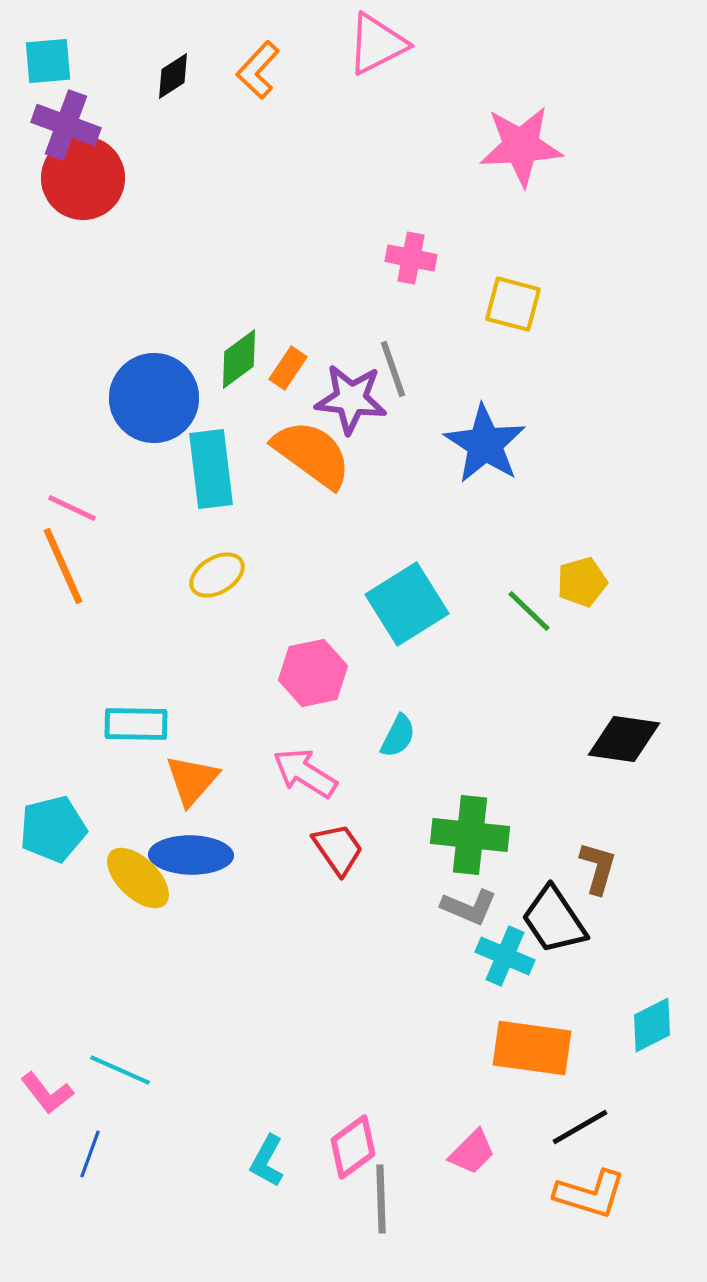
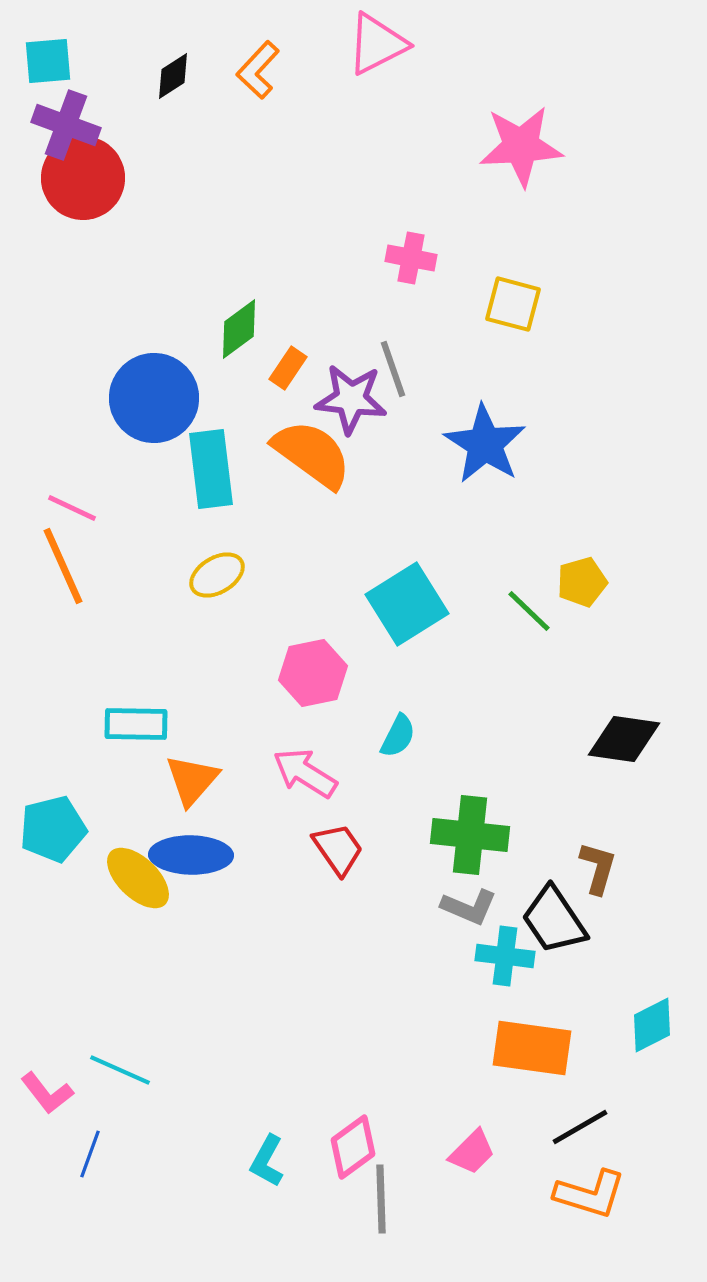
green diamond at (239, 359): moved 30 px up
cyan cross at (505, 956): rotated 16 degrees counterclockwise
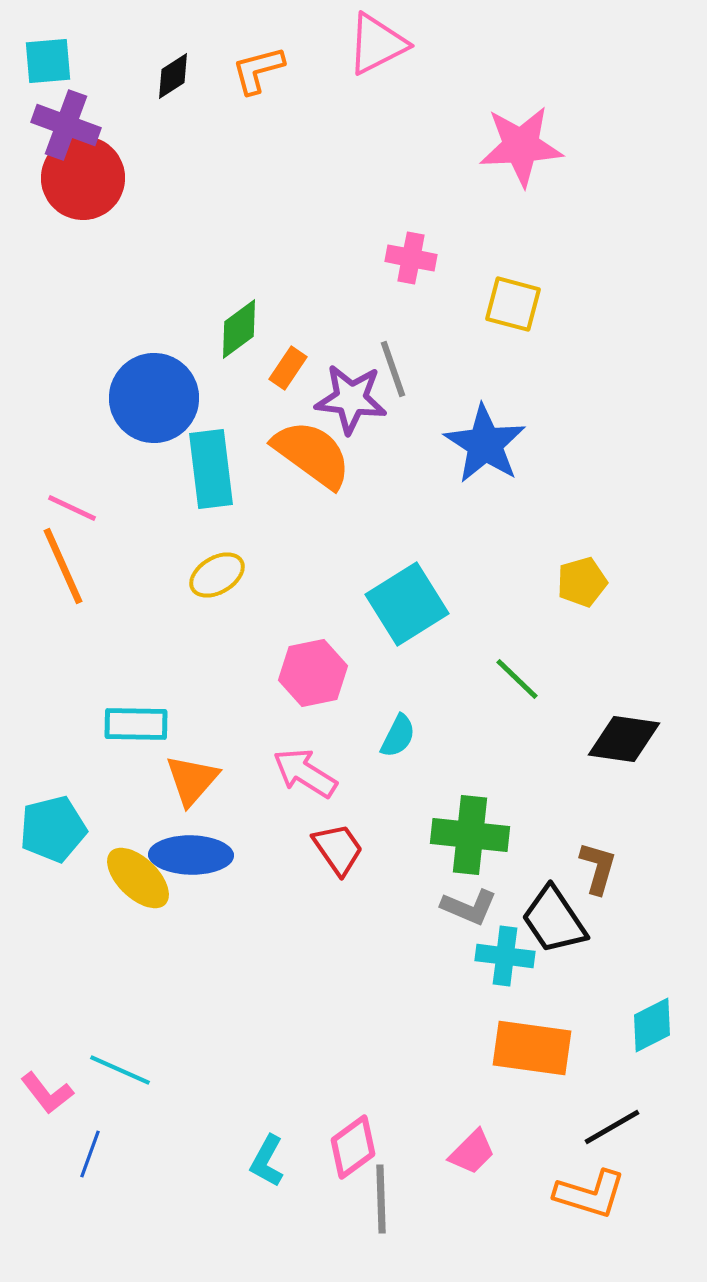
orange L-shape at (258, 70): rotated 32 degrees clockwise
green line at (529, 611): moved 12 px left, 68 px down
black line at (580, 1127): moved 32 px right
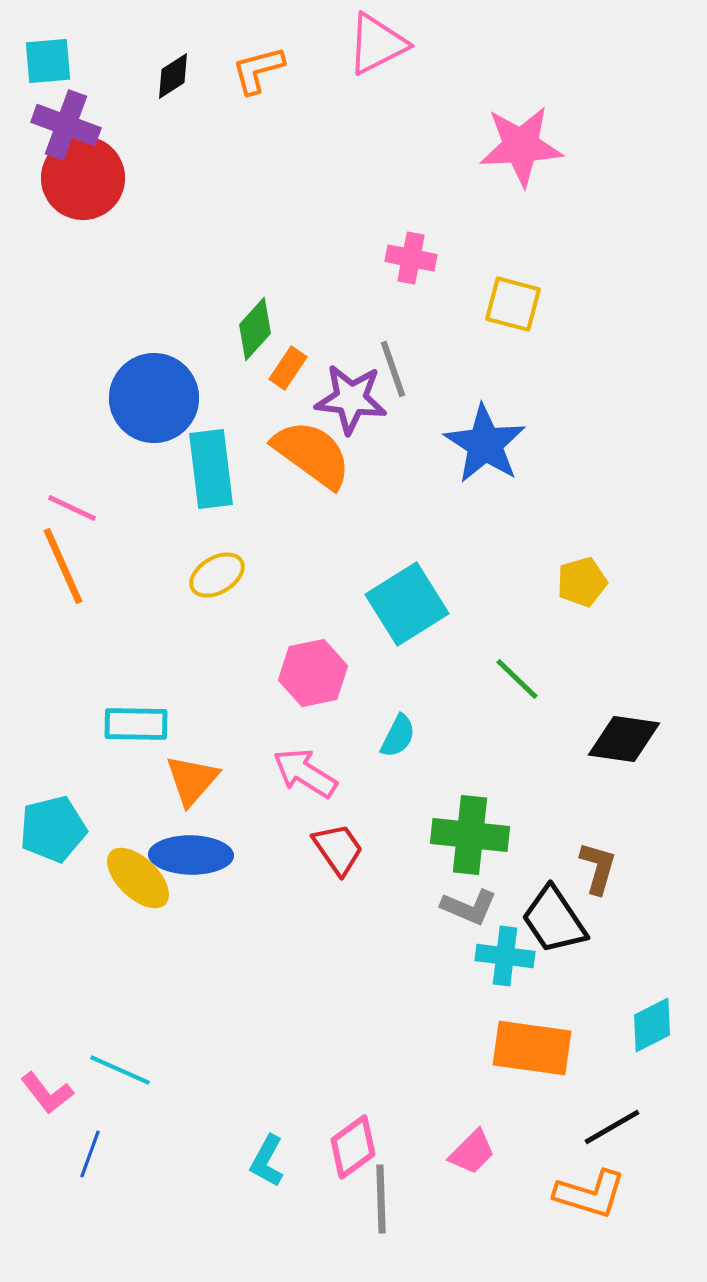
green diamond at (239, 329): moved 16 px right; rotated 12 degrees counterclockwise
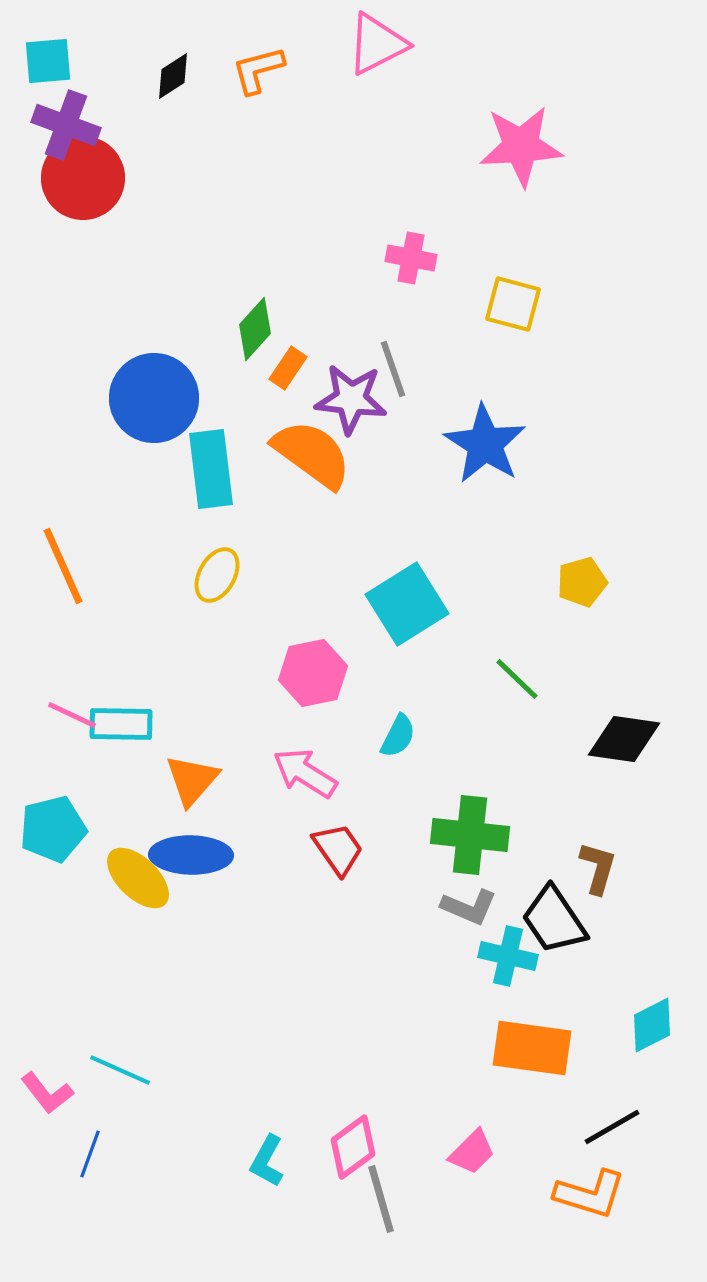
pink line at (72, 508): moved 207 px down
yellow ellipse at (217, 575): rotated 30 degrees counterclockwise
cyan rectangle at (136, 724): moved 15 px left
cyan cross at (505, 956): moved 3 px right; rotated 6 degrees clockwise
gray line at (381, 1199): rotated 14 degrees counterclockwise
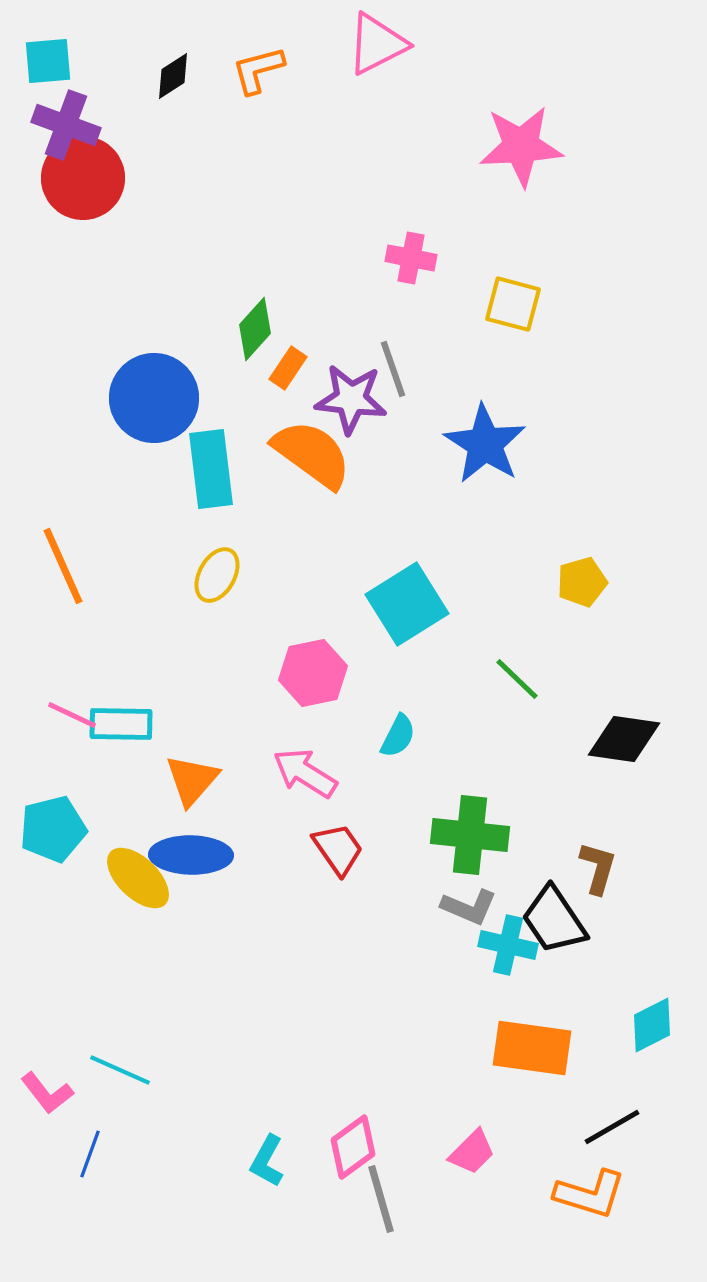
cyan cross at (508, 956): moved 11 px up
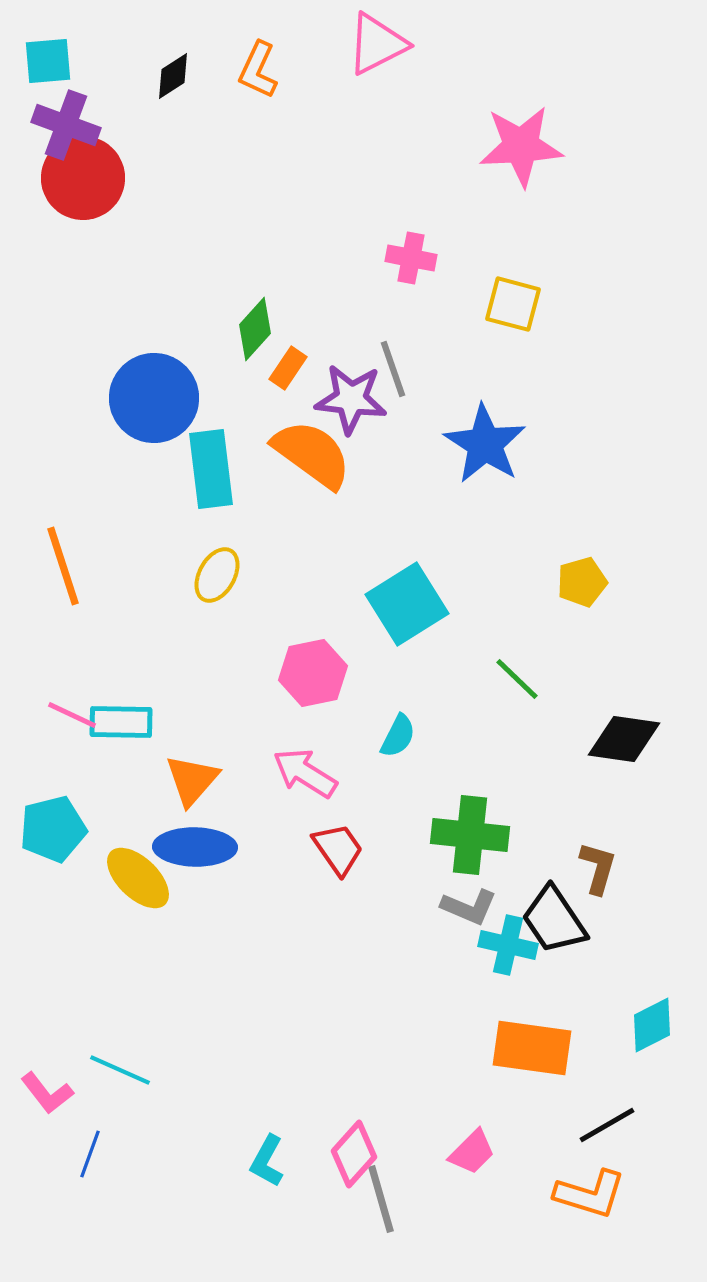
orange L-shape at (258, 70): rotated 50 degrees counterclockwise
orange line at (63, 566): rotated 6 degrees clockwise
cyan rectangle at (121, 724): moved 2 px up
blue ellipse at (191, 855): moved 4 px right, 8 px up
black line at (612, 1127): moved 5 px left, 2 px up
pink diamond at (353, 1147): moved 1 px right, 7 px down; rotated 12 degrees counterclockwise
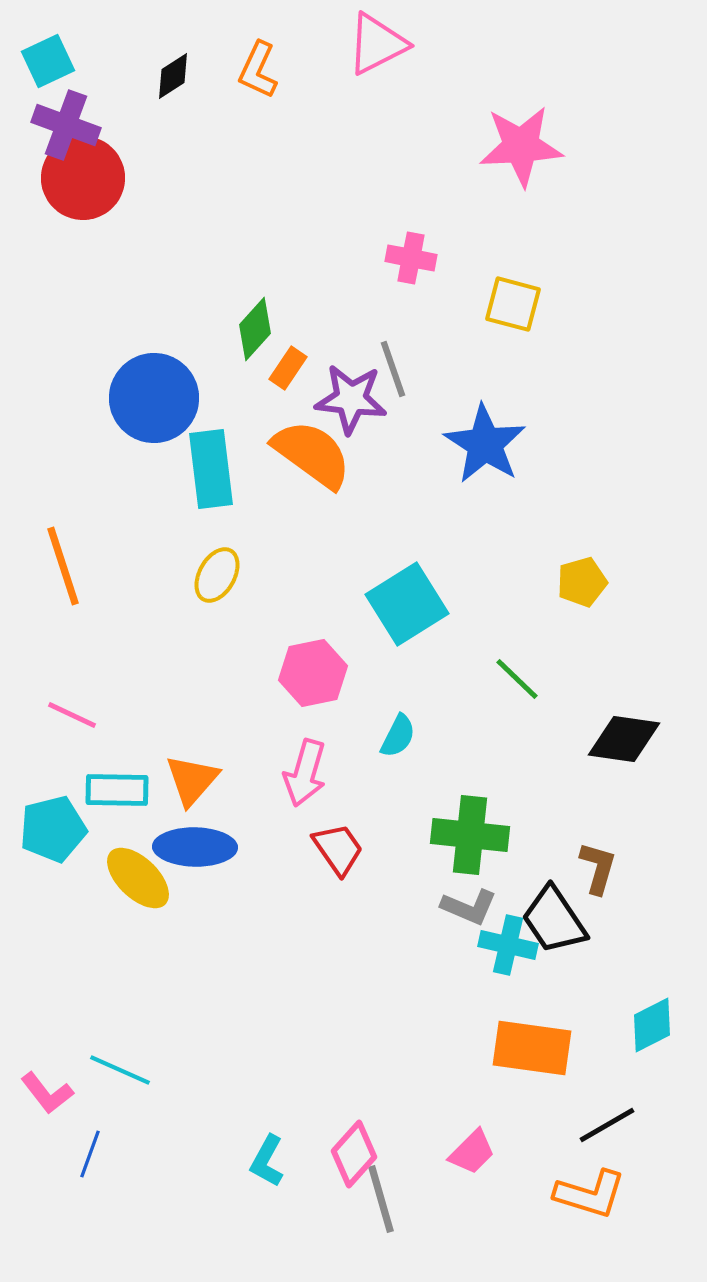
cyan square at (48, 61): rotated 20 degrees counterclockwise
cyan rectangle at (121, 722): moved 4 px left, 68 px down
pink arrow at (305, 773): rotated 106 degrees counterclockwise
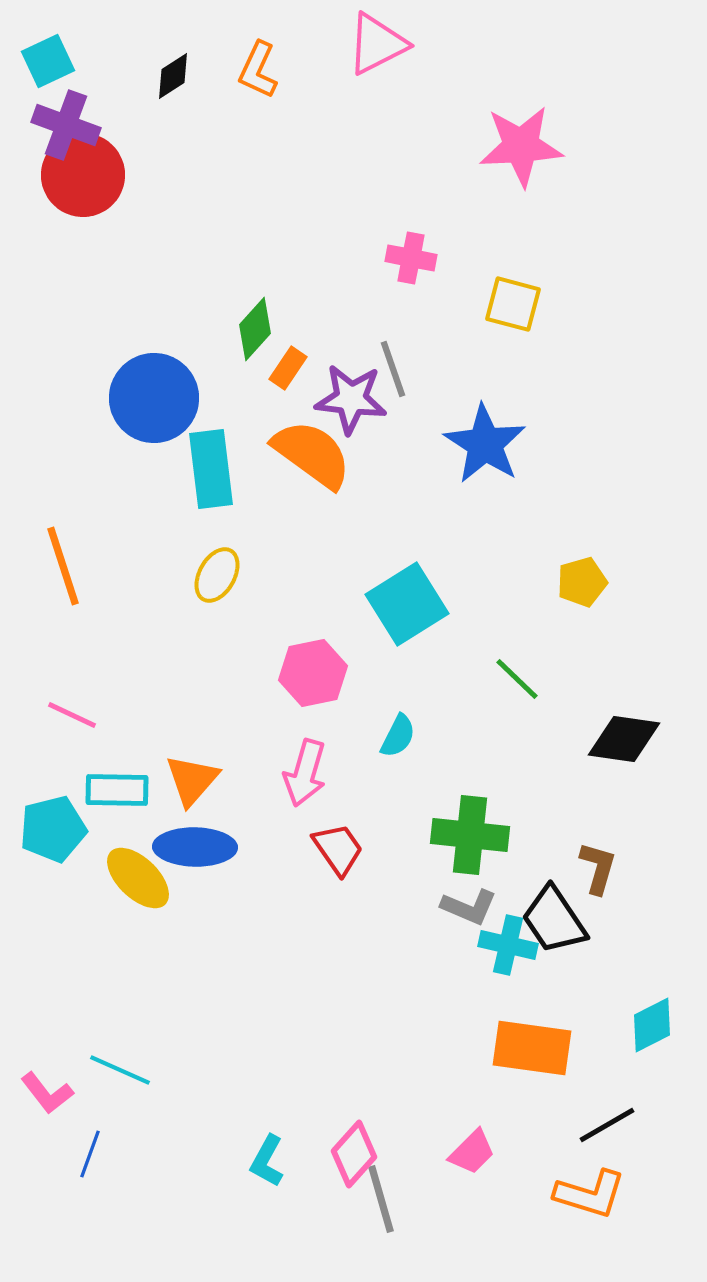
red circle at (83, 178): moved 3 px up
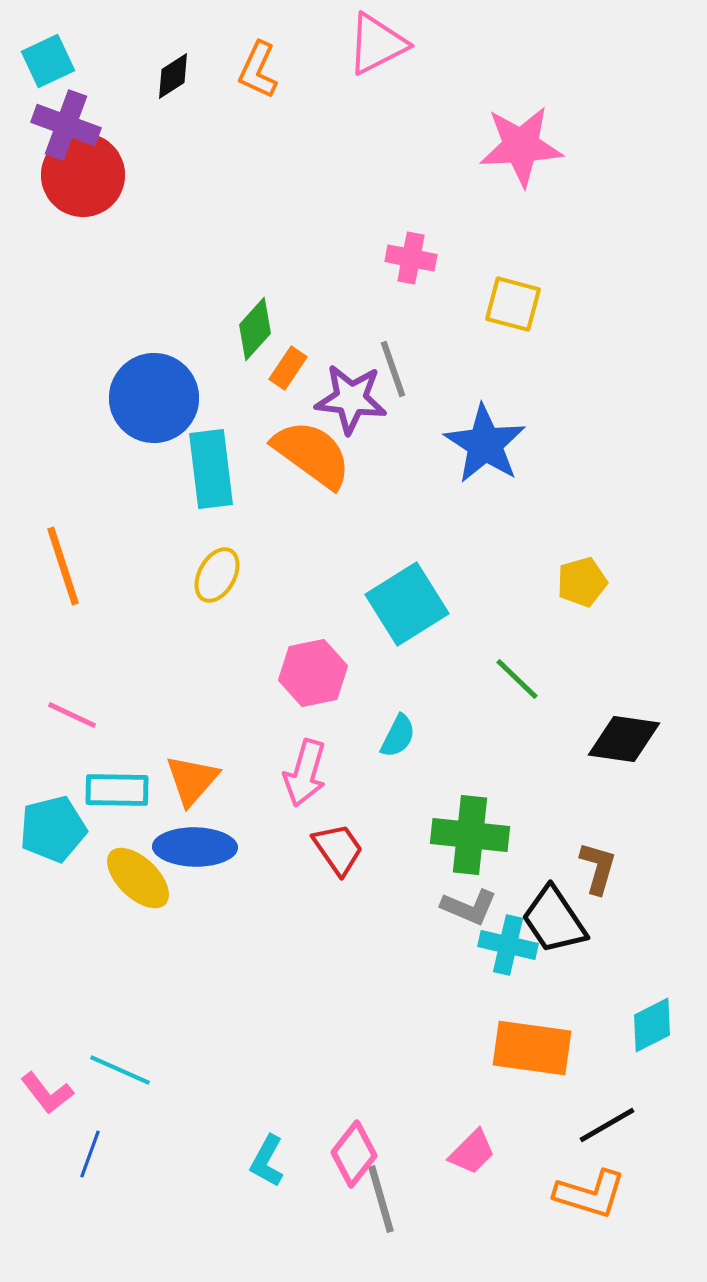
pink diamond at (354, 1154): rotated 4 degrees counterclockwise
